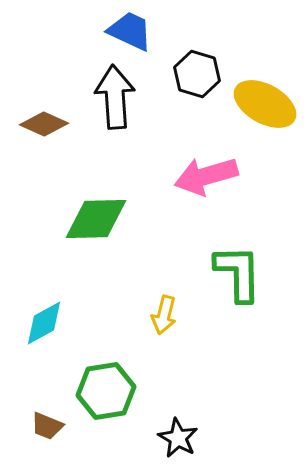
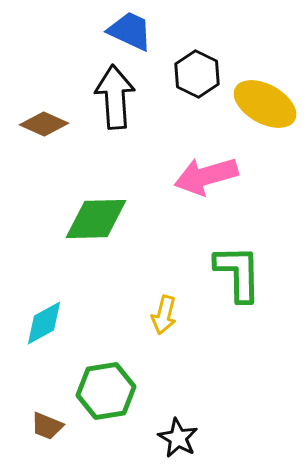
black hexagon: rotated 9 degrees clockwise
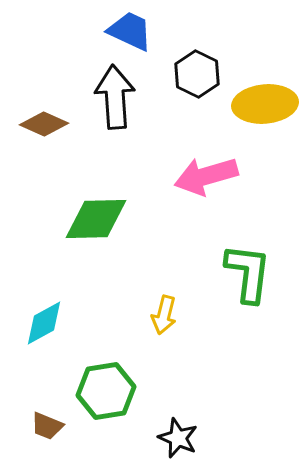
yellow ellipse: rotated 34 degrees counterclockwise
green L-shape: moved 10 px right; rotated 8 degrees clockwise
black star: rotated 6 degrees counterclockwise
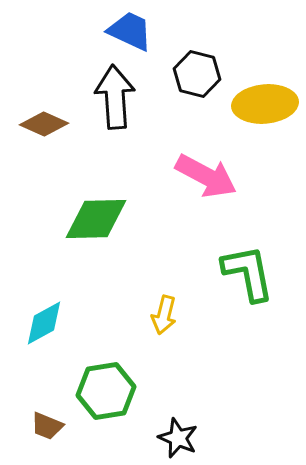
black hexagon: rotated 12 degrees counterclockwise
pink arrow: rotated 136 degrees counterclockwise
green L-shape: rotated 18 degrees counterclockwise
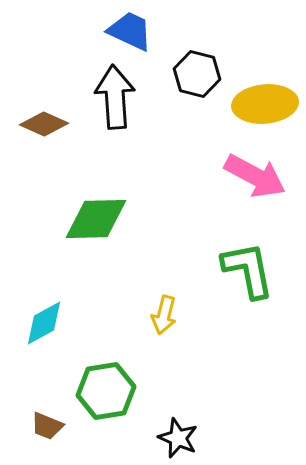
pink arrow: moved 49 px right
green L-shape: moved 3 px up
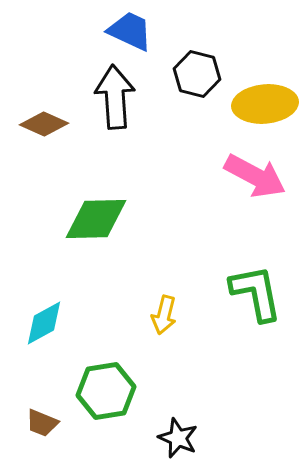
green L-shape: moved 8 px right, 23 px down
brown trapezoid: moved 5 px left, 3 px up
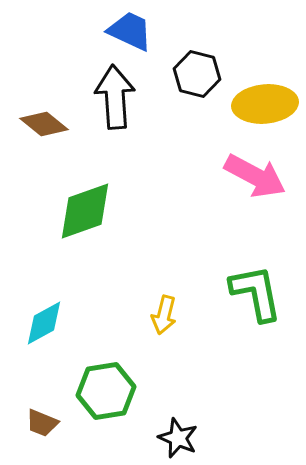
brown diamond: rotated 15 degrees clockwise
green diamond: moved 11 px left, 8 px up; rotated 18 degrees counterclockwise
